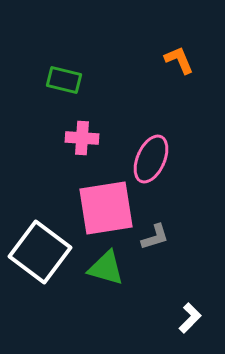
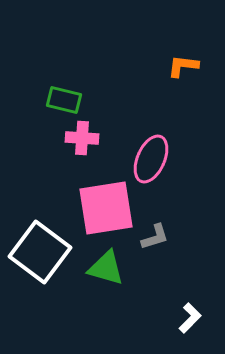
orange L-shape: moved 4 px right, 6 px down; rotated 60 degrees counterclockwise
green rectangle: moved 20 px down
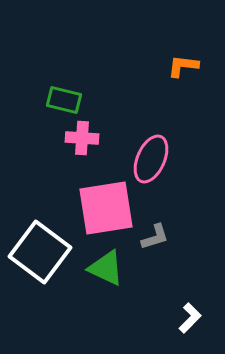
green triangle: rotated 9 degrees clockwise
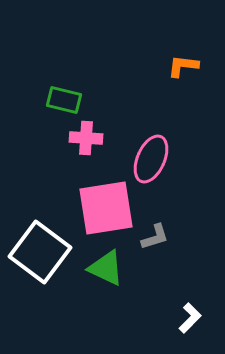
pink cross: moved 4 px right
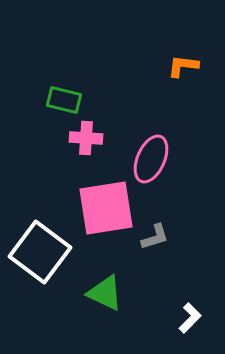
green triangle: moved 1 px left, 25 px down
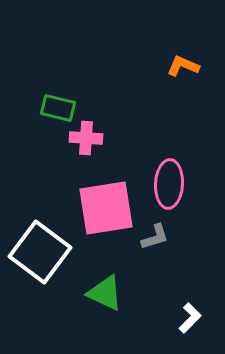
orange L-shape: rotated 16 degrees clockwise
green rectangle: moved 6 px left, 8 px down
pink ellipse: moved 18 px right, 25 px down; rotated 21 degrees counterclockwise
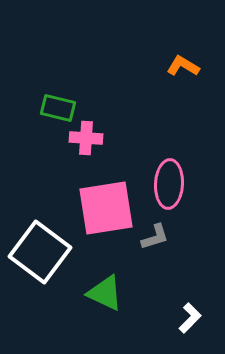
orange L-shape: rotated 8 degrees clockwise
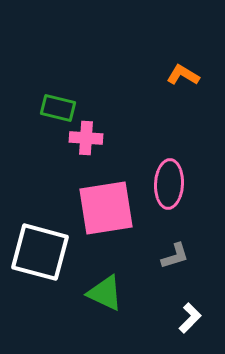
orange L-shape: moved 9 px down
gray L-shape: moved 20 px right, 19 px down
white square: rotated 22 degrees counterclockwise
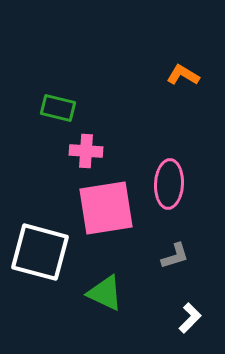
pink cross: moved 13 px down
